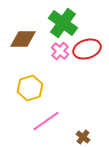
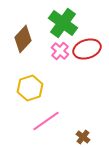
brown diamond: rotated 48 degrees counterclockwise
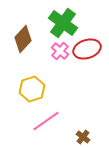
yellow hexagon: moved 2 px right, 1 px down
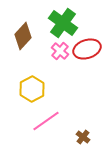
brown diamond: moved 3 px up
yellow hexagon: rotated 10 degrees counterclockwise
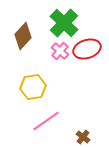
green cross: moved 1 px right; rotated 8 degrees clockwise
yellow hexagon: moved 1 px right, 2 px up; rotated 20 degrees clockwise
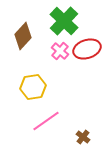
green cross: moved 2 px up
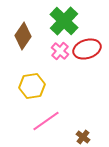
brown diamond: rotated 8 degrees counterclockwise
yellow hexagon: moved 1 px left, 1 px up
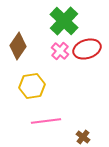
brown diamond: moved 5 px left, 10 px down
pink line: rotated 28 degrees clockwise
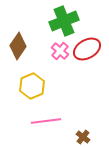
green cross: rotated 24 degrees clockwise
red ellipse: rotated 12 degrees counterclockwise
yellow hexagon: rotated 15 degrees counterclockwise
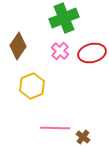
green cross: moved 3 px up
red ellipse: moved 5 px right, 4 px down; rotated 16 degrees clockwise
pink line: moved 9 px right, 7 px down; rotated 8 degrees clockwise
